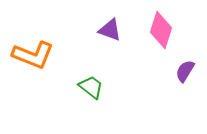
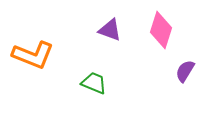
green trapezoid: moved 3 px right, 4 px up; rotated 16 degrees counterclockwise
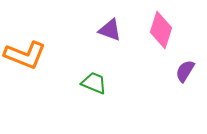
orange L-shape: moved 8 px left
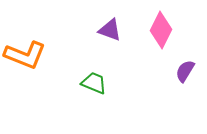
pink diamond: rotated 9 degrees clockwise
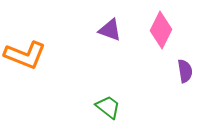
purple semicircle: rotated 140 degrees clockwise
green trapezoid: moved 14 px right, 24 px down; rotated 16 degrees clockwise
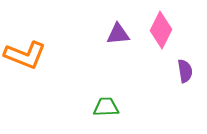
purple triangle: moved 8 px right, 4 px down; rotated 25 degrees counterclockwise
green trapezoid: moved 2 px left; rotated 40 degrees counterclockwise
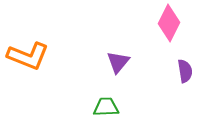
pink diamond: moved 8 px right, 7 px up
purple triangle: moved 28 px down; rotated 45 degrees counterclockwise
orange L-shape: moved 3 px right, 1 px down
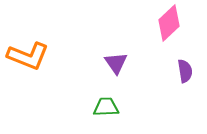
pink diamond: rotated 21 degrees clockwise
purple triangle: moved 2 px left, 1 px down; rotated 15 degrees counterclockwise
